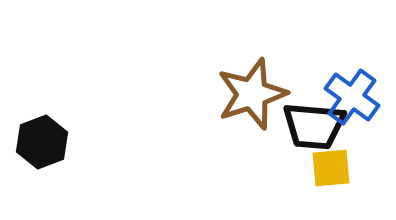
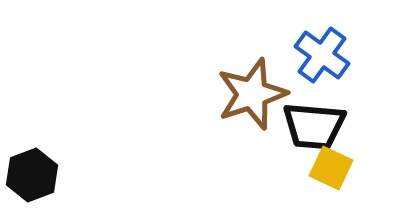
blue cross: moved 30 px left, 42 px up
black hexagon: moved 10 px left, 33 px down
yellow square: rotated 30 degrees clockwise
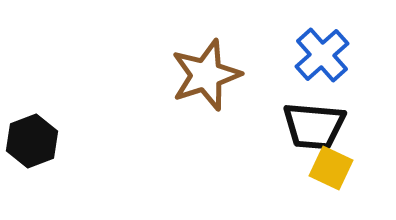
blue cross: rotated 12 degrees clockwise
brown star: moved 46 px left, 19 px up
black hexagon: moved 34 px up
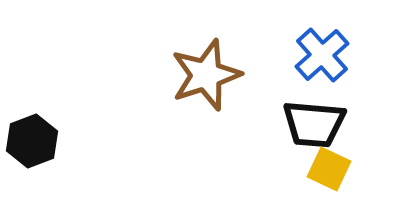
black trapezoid: moved 2 px up
yellow square: moved 2 px left, 1 px down
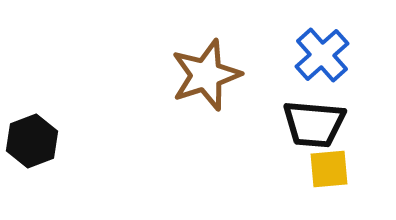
yellow square: rotated 30 degrees counterclockwise
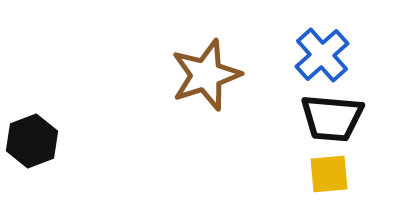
black trapezoid: moved 18 px right, 6 px up
yellow square: moved 5 px down
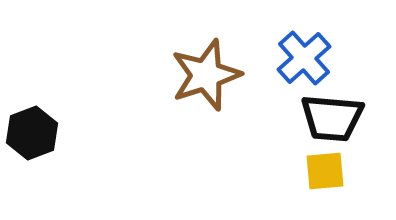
blue cross: moved 18 px left, 3 px down
black hexagon: moved 8 px up
yellow square: moved 4 px left, 3 px up
